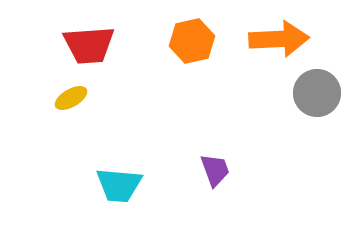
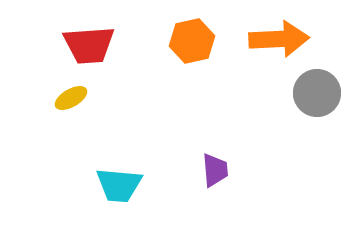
purple trapezoid: rotated 15 degrees clockwise
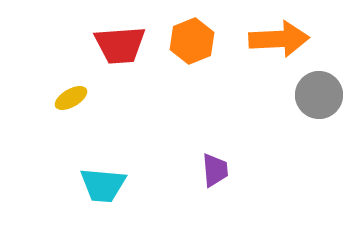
orange hexagon: rotated 9 degrees counterclockwise
red trapezoid: moved 31 px right
gray circle: moved 2 px right, 2 px down
cyan trapezoid: moved 16 px left
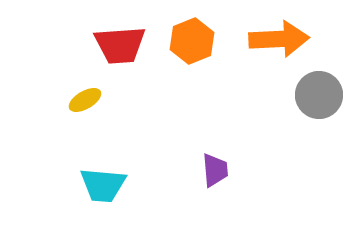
yellow ellipse: moved 14 px right, 2 px down
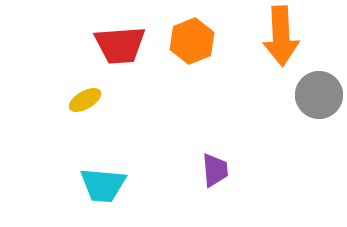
orange arrow: moved 2 px right, 3 px up; rotated 90 degrees clockwise
